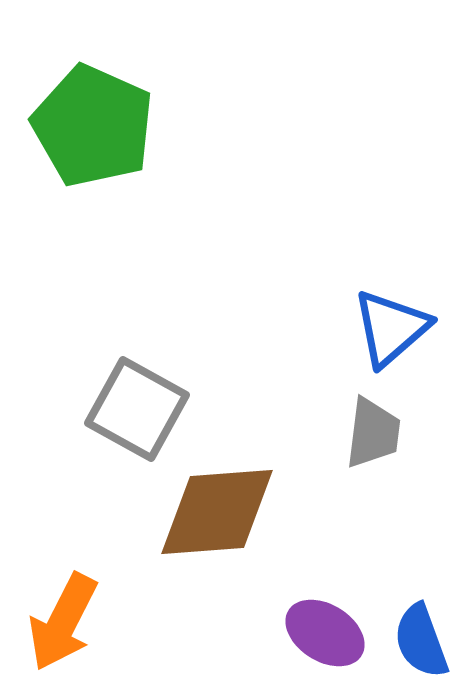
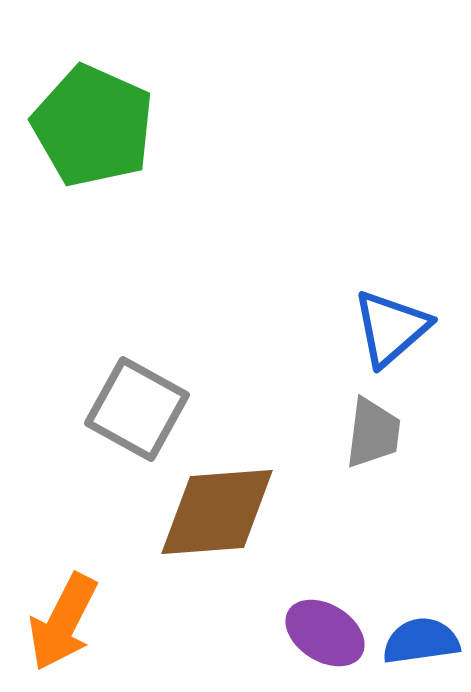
blue semicircle: rotated 102 degrees clockwise
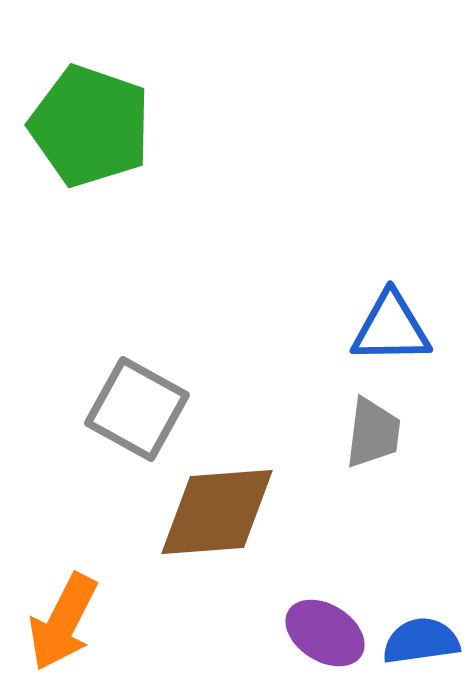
green pentagon: moved 3 px left; rotated 5 degrees counterclockwise
blue triangle: rotated 40 degrees clockwise
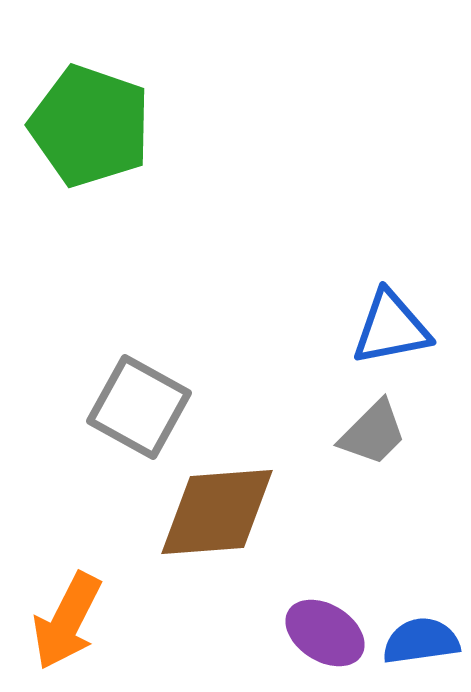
blue triangle: rotated 10 degrees counterclockwise
gray square: moved 2 px right, 2 px up
gray trapezoid: rotated 38 degrees clockwise
orange arrow: moved 4 px right, 1 px up
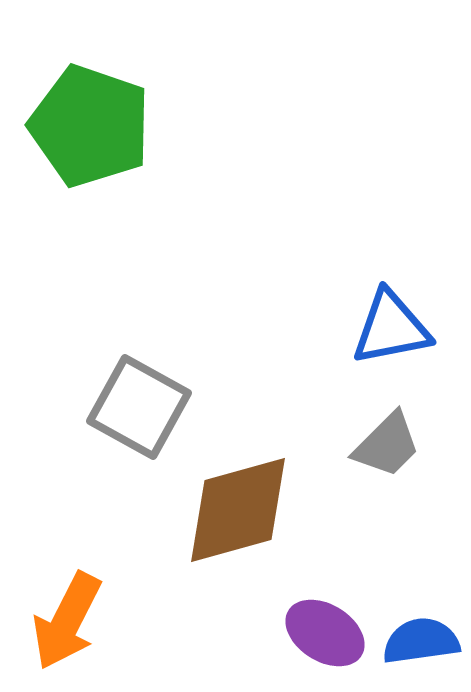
gray trapezoid: moved 14 px right, 12 px down
brown diamond: moved 21 px right, 2 px up; rotated 11 degrees counterclockwise
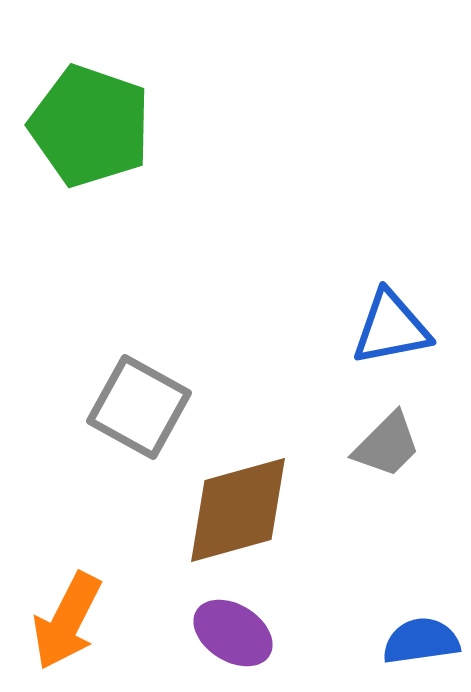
purple ellipse: moved 92 px left
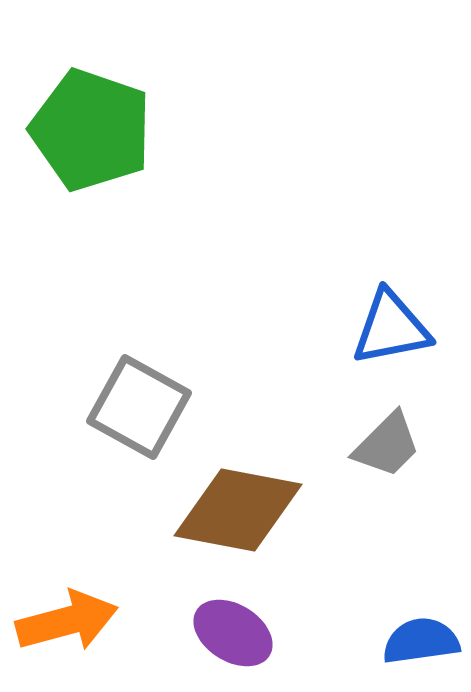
green pentagon: moved 1 px right, 4 px down
brown diamond: rotated 26 degrees clockwise
orange arrow: rotated 132 degrees counterclockwise
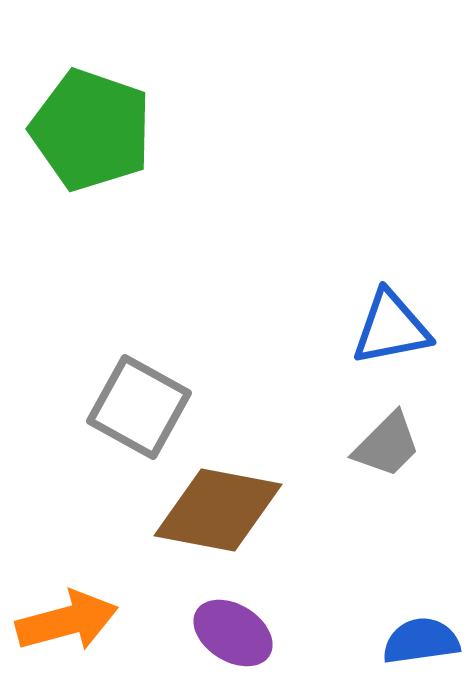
brown diamond: moved 20 px left
